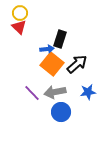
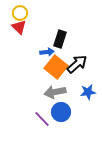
blue arrow: moved 3 px down
orange square: moved 4 px right, 3 px down
purple line: moved 10 px right, 26 px down
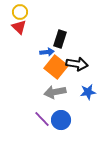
yellow circle: moved 1 px up
black arrow: rotated 50 degrees clockwise
blue circle: moved 8 px down
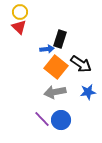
blue arrow: moved 3 px up
black arrow: moved 4 px right; rotated 25 degrees clockwise
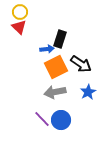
orange square: rotated 25 degrees clockwise
blue star: rotated 21 degrees counterclockwise
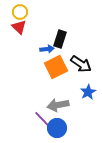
gray arrow: moved 3 px right, 13 px down
blue circle: moved 4 px left, 8 px down
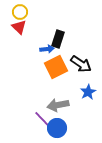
black rectangle: moved 2 px left
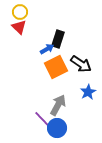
blue arrow: rotated 24 degrees counterclockwise
gray arrow: rotated 130 degrees clockwise
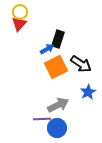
red triangle: moved 3 px up; rotated 28 degrees clockwise
gray arrow: rotated 35 degrees clockwise
purple line: rotated 48 degrees counterclockwise
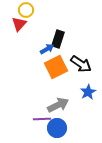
yellow circle: moved 6 px right, 2 px up
